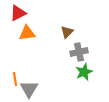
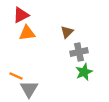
red triangle: moved 3 px right, 2 px down
orange line: moved 1 px right, 3 px up; rotated 56 degrees counterclockwise
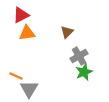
gray cross: moved 4 px down; rotated 18 degrees counterclockwise
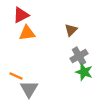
brown triangle: moved 4 px right, 2 px up
green star: rotated 30 degrees counterclockwise
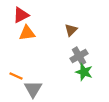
gray triangle: moved 4 px right
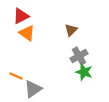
red triangle: moved 1 px down
orange triangle: rotated 42 degrees clockwise
gray triangle: rotated 24 degrees clockwise
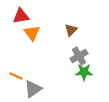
red triangle: rotated 18 degrees clockwise
orange triangle: moved 5 px right; rotated 18 degrees clockwise
green star: rotated 18 degrees counterclockwise
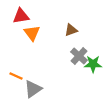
brown triangle: rotated 24 degrees clockwise
gray cross: rotated 18 degrees counterclockwise
green star: moved 9 px right, 8 px up
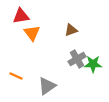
gray cross: moved 2 px left, 3 px down; rotated 18 degrees clockwise
gray triangle: moved 14 px right, 3 px up
